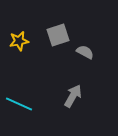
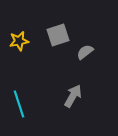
gray semicircle: rotated 66 degrees counterclockwise
cyan line: rotated 48 degrees clockwise
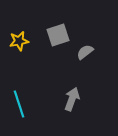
gray arrow: moved 1 px left, 3 px down; rotated 10 degrees counterclockwise
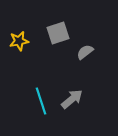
gray square: moved 2 px up
gray arrow: rotated 30 degrees clockwise
cyan line: moved 22 px right, 3 px up
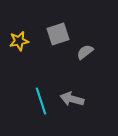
gray square: moved 1 px down
gray arrow: rotated 125 degrees counterclockwise
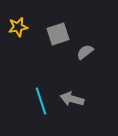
yellow star: moved 1 px left, 14 px up
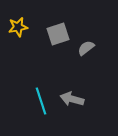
gray semicircle: moved 1 px right, 4 px up
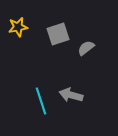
gray arrow: moved 1 px left, 4 px up
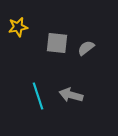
gray square: moved 1 px left, 9 px down; rotated 25 degrees clockwise
cyan line: moved 3 px left, 5 px up
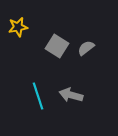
gray square: moved 3 px down; rotated 25 degrees clockwise
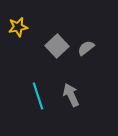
gray square: rotated 15 degrees clockwise
gray arrow: rotated 50 degrees clockwise
